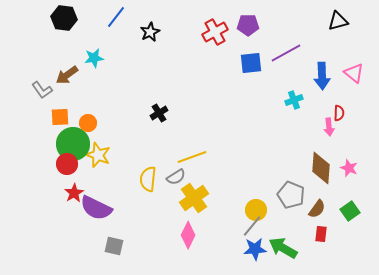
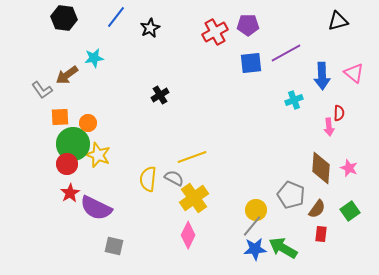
black star: moved 4 px up
black cross: moved 1 px right, 18 px up
gray semicircle: moved 2 px left, 1 px down; rotated 120 degrees counterclockwise
red star: moved 4 px left
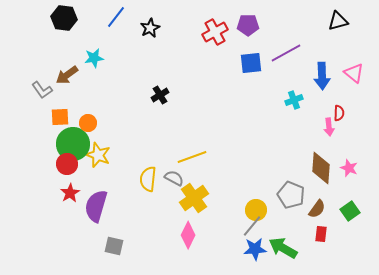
purple semicircle: moved 2 px up; rotated 80 degrees clockwise
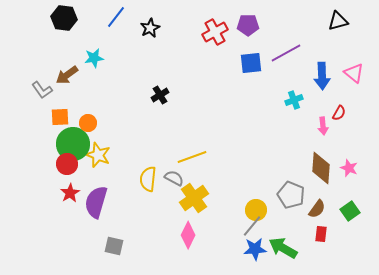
red semicircle: rotated 28 degrees clockwise
pink arrow: moved 6 px left, 1 px up
purple semicircle: moved 4 px up
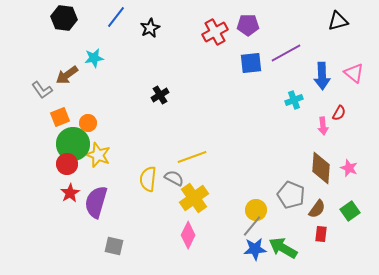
orange square: rotated 18 degrees counterclockwise
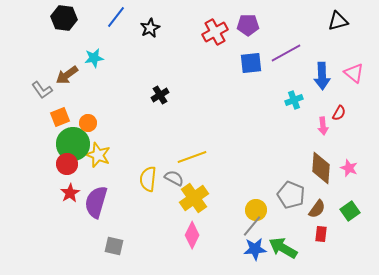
pink diamond: moved 4 px right
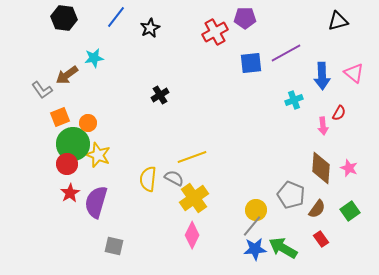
purple pentagon: moved 3 px left, 7 px up
red rectangle: moved 5 px down; rotated 42 degrees counterclockwise
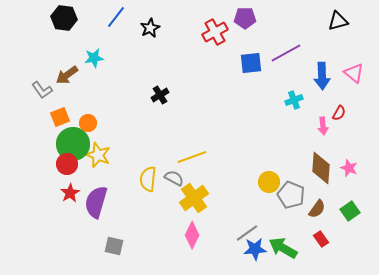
yellow circle: moved 13 px right, 28 px up
gray line: moved 5 px left, 7 px down; rotated 15 degrees clockwise
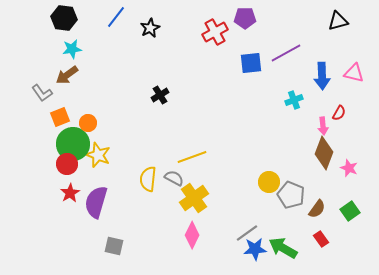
cyan star: moved 22 px left, 9 px up
pink triangle: rotated 25 degrees counterclockwise
gray L-shape: moved 3 px down
brown diamond: moved 3 px right, 15 px up; rotated 16 degrees clockwise
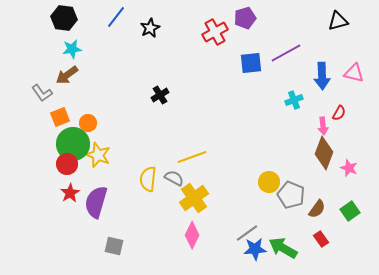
purple pentagon: rotated 15 degrees counterclockwise
